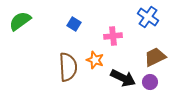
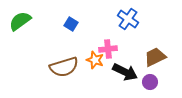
blue cross: moved 20 px left, 2 px down
blue square: moved 3 px left
pink cross: moved 5 px left, 13 px down
brown semicircle: moved 4 px left; rotated 76 degrees clockwise
black arrow: moved 2 px right, 6 px up
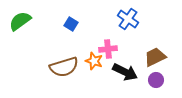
orange star: moved 1 px left, 1 px down
purple circle: moved 6 px right, 2 px up
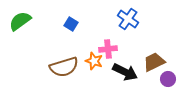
brown trapezoid: moved 1 px left, 5 px down
purple circle: moved 12 px right, 1 px up
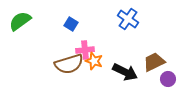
pink cross: moved 23 px left, 1 px down
brown semicircle: moved 5 px right, 3 px up
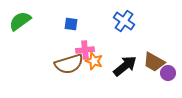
blue cross: moved 4 px left, 2 px down
blue square: rotated 24 degrees counterclockwise
brown trapezoid: rotated 125 degrees counterclockwise
black arrow: moved 6 px up; rotated 65 degrees counterclockwise
purple circle: moved 6 px up
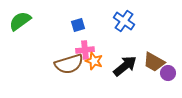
blue square: moved 7 px right, 1 px down; rotated 24 degrees counterclockwise
